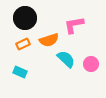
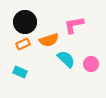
black circle: moved 4 px down
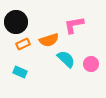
black circle: moved 9 px left
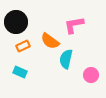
orange semicircle: moved 1 px right, 1 px down; rotated 54 degrees clockwise
orange rectangle: moved 2 px down
cyan semicircle: rotated 120 degrees counterclockwise
pink circle: moved 11 px down
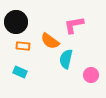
orange rectangle: rotated 32 degrees clockwise
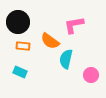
black circle: moved 2 px right
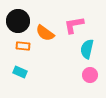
black circle: moved 1 px up
orange semicircle: moved 5 px left, 8 px up
cyan semicircle: moved 21 px right, 10 px up
pink circle: moved 1 px left
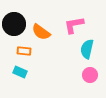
black circle: moved 4 px left, 3 px down
orange semicircle: moved 4 px left, 1 px up
orange rectangle: moved 1 px right, 5 px down
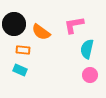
orange rectangle: moved 1 px left, 1 px up
cyan rectangle: moved 2 px up
